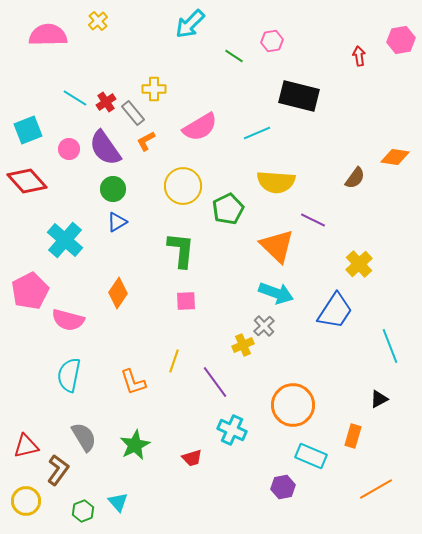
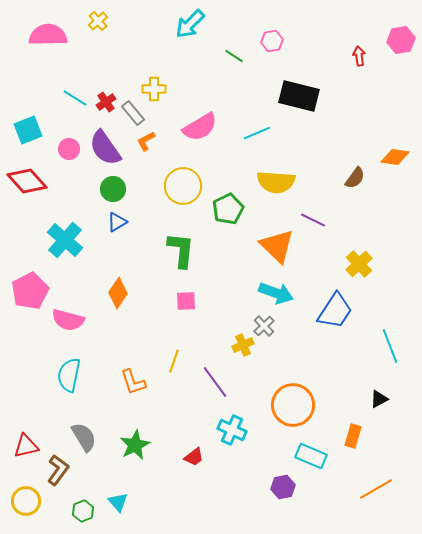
red trapezoid at (192, 458): moved 2 px right, 1 px up; rotated 20 degrees counterclockwise
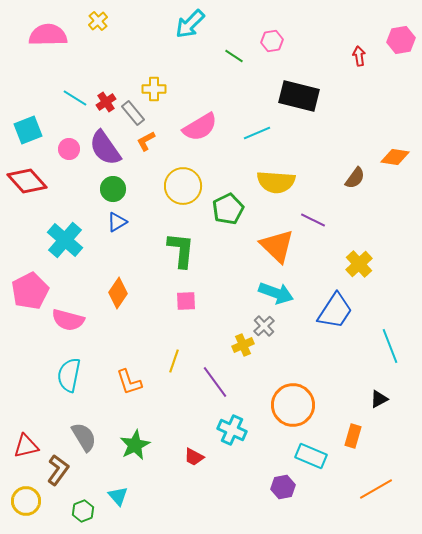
orange L-shape at (133, 382): moved 4 px left
red trapezoid at (194, 457): rotated 65 degrees clockwise
cyan triangle at (118, 502): moved 6 px up
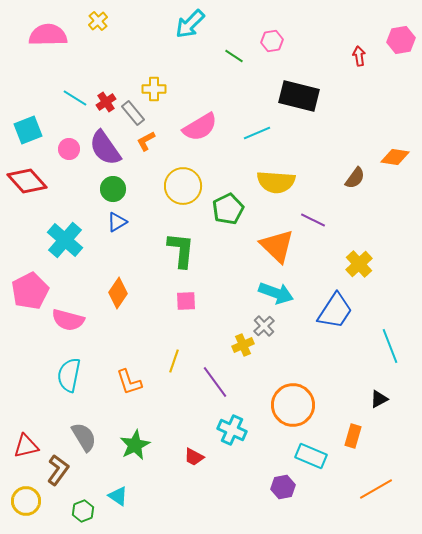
cyan triangle at (118, 496): rotated 15 degrees counterclockwise
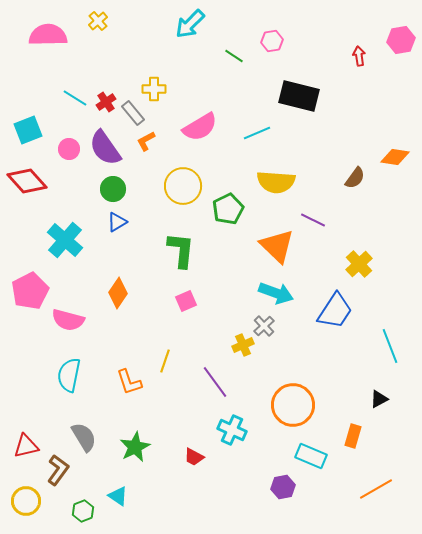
pink square at (186, 301): rotated 20 degrees counterclockwise
yellow line at (174, 361): moved 9 px left
green star at (135, 445): moved 2 px down
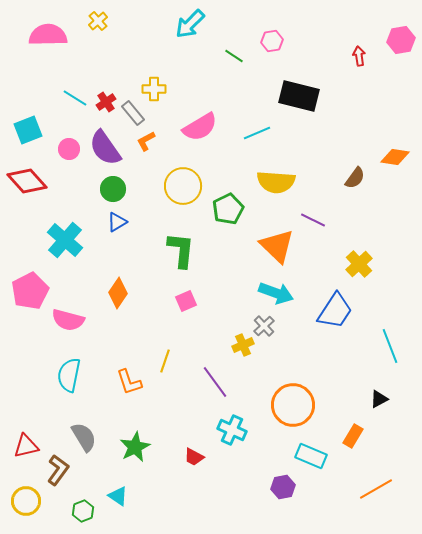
orange rectangle at (353, 436): rotated 15 degrees clockwise
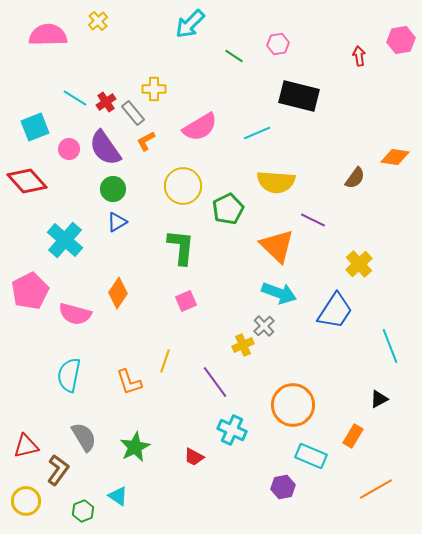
pink hexagon at (272, 41): moved 6 px right, 3 px down
cyan square at (28, 130): moved 7 px right, 3 px up
green L-shape at (181, 250): moved 3 px up
cyan arrow at (276, 293): moved 3 px right
pink semicircle at (68, 320): moved 7 px right, 6 px up
